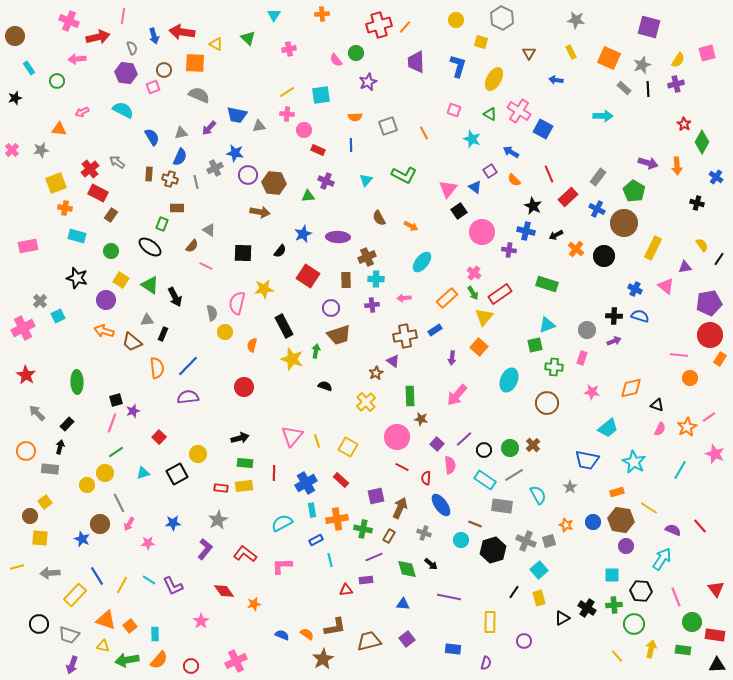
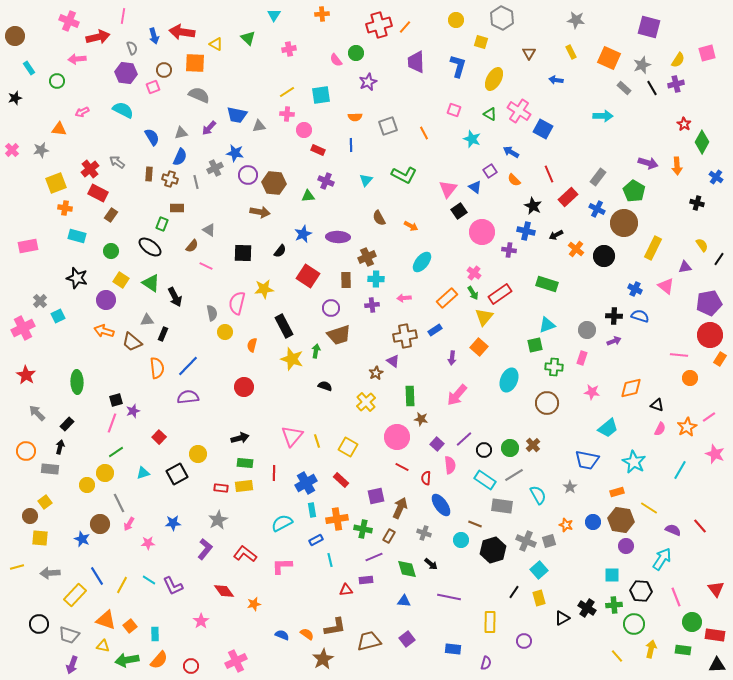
black line at (648, 89): moved 4 px right, 1 px up; rotated 28 degrees counterclockwise
green triangle at (150, 285): moved 1 px right, 2 px up
blue triangle at (403, 604): moved 1 px right, 3 px up
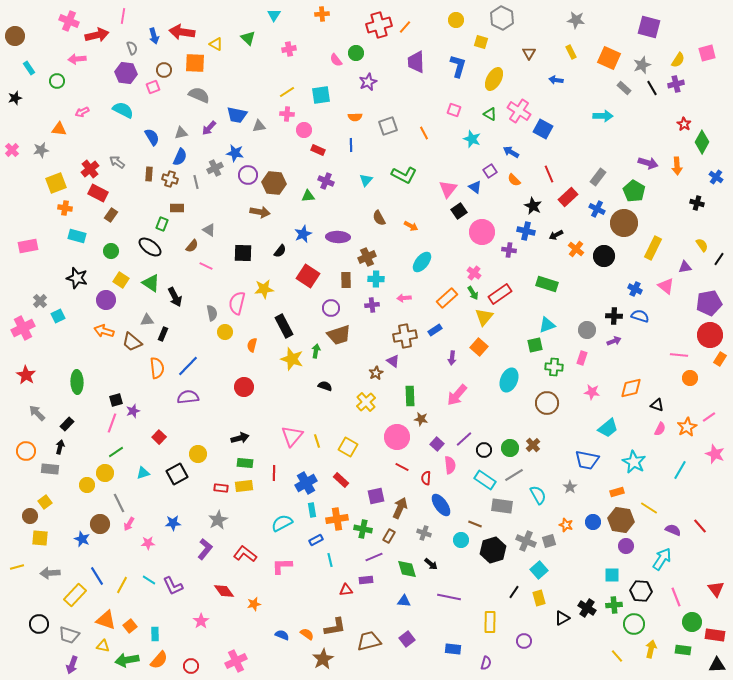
red arrow at (98, 37): moved 1 px left, 2 px up
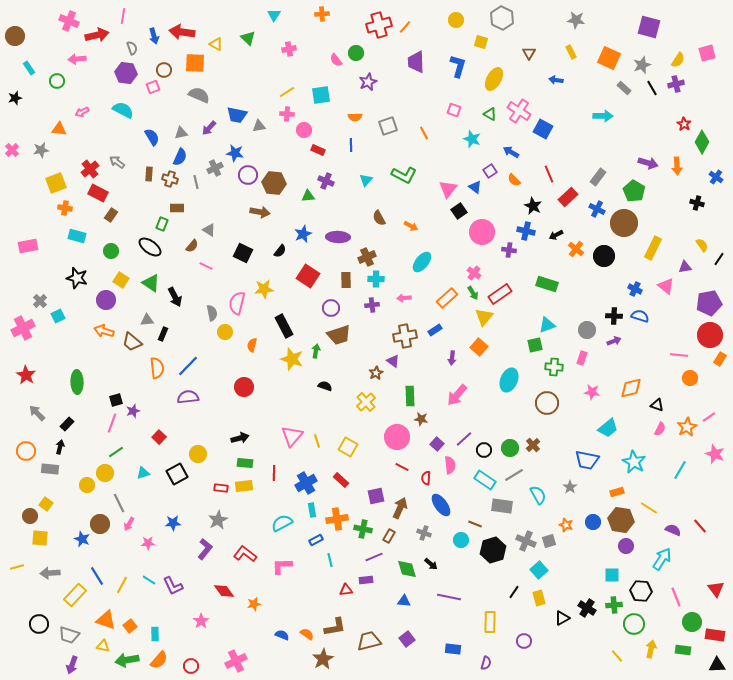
black square at (243, 253): rotated 24 degrees clockwise
yellow square at (45, 502): moved 1 px right, 2 px down; rotated 16 degrees counterclockwise
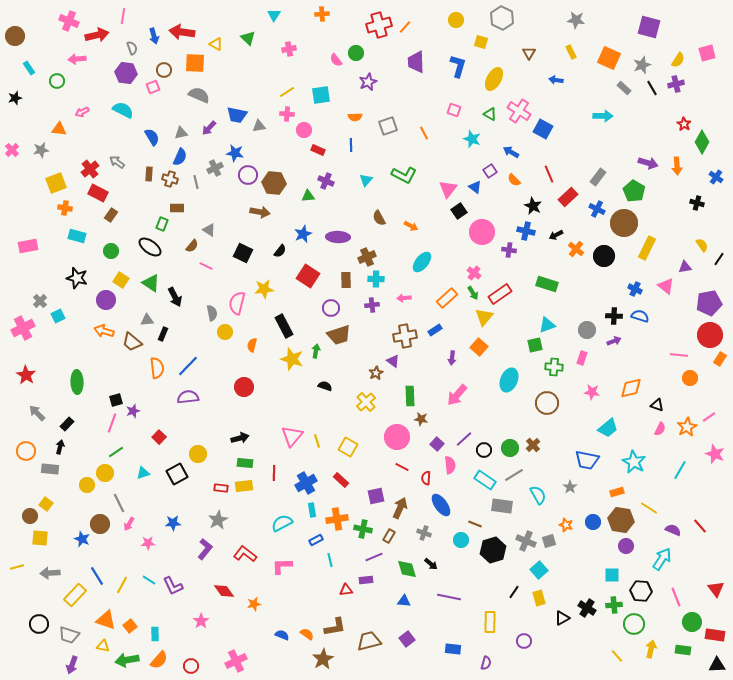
yellow rectangle at (653, 248): moved 6 px left
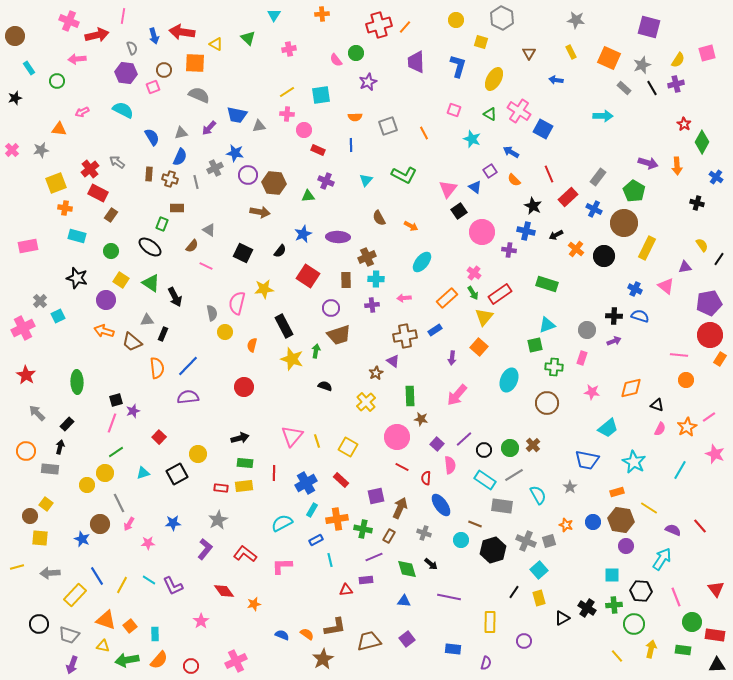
blue cross at (597, 209): moved 3 px left
orange circle at (690, 378): moved 4 px left, 2 px down
cyan rectangle at (312, 510): rotated 40 degrees clockwise
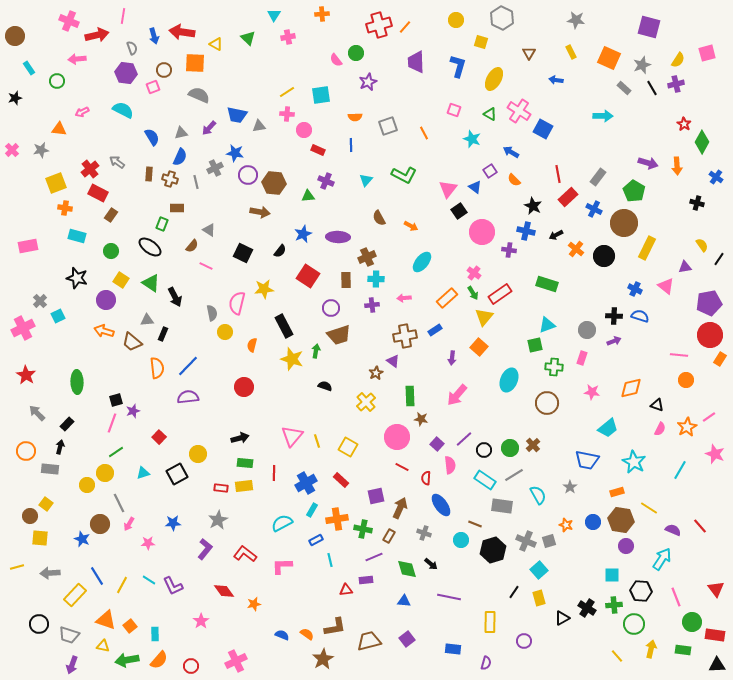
pink cross at (289, 49): moved 1 px left, 12 px up
red line at (549, 174): moved 9 px right; rotated 12 degrees clockwise
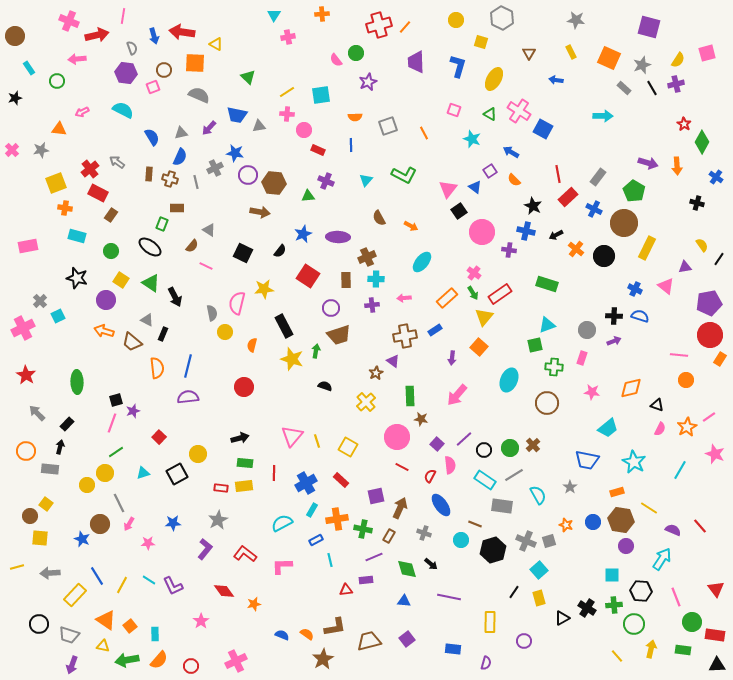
green triangle at (248, 38): moved 39 px down
gray triangle at (147, 320): rotated 32 degrees clockwise
blue line at (188, 366): rotated 30 degrees counterclockwise
red semicircle at (426, 478): moved 4 px right, 2 px up; rotated 24 degrees clockwise
orange triangle at (106, 620): rotated 15 degrees clockwise
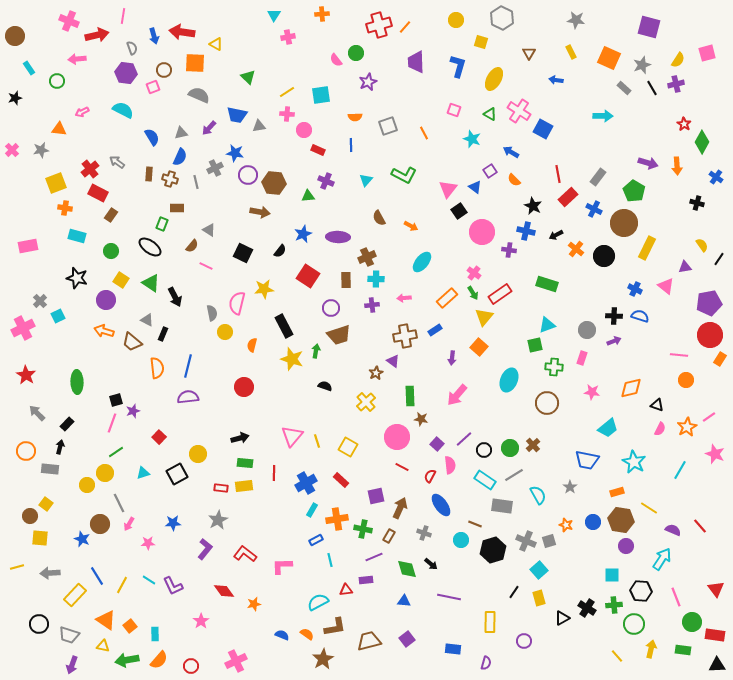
cyan semicircle at (282, 523): moved 36 px right, 79 px down
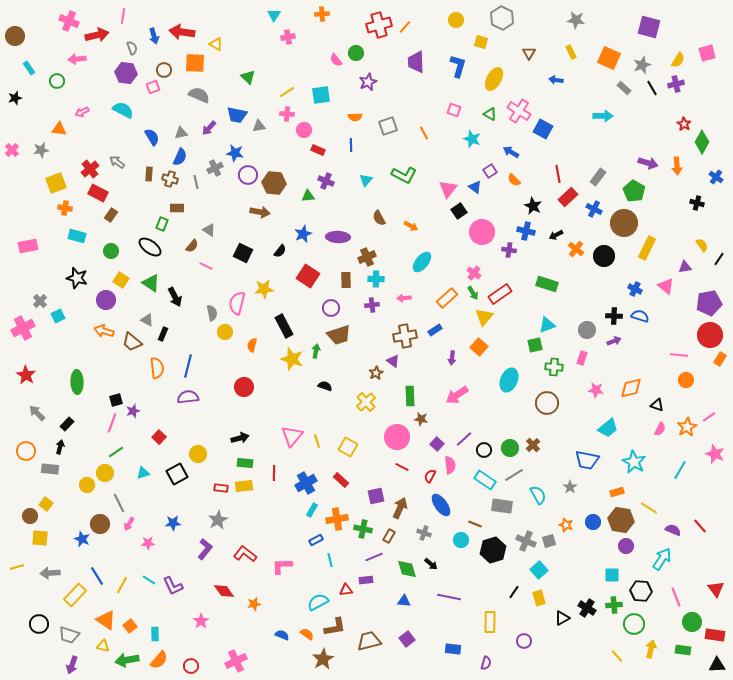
pink star at (592, 392): moved 4 px right, 2 px up
pink arrow at (457, 395): rotated 15 degrees clockwise
